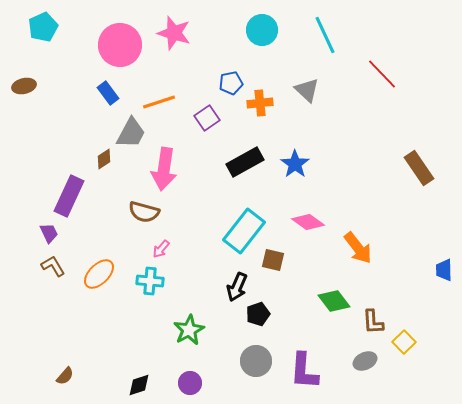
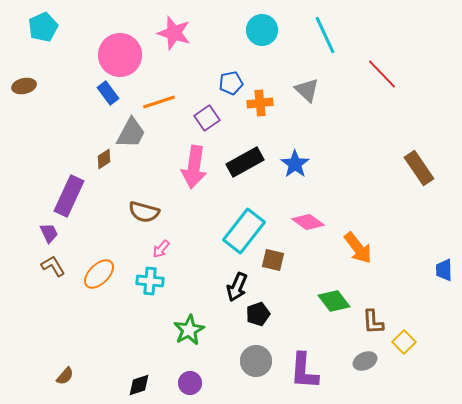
pink circle at (120, 45): moved 10 px down
pink arrow at (164, 169): moved 30 px right, 2 px up
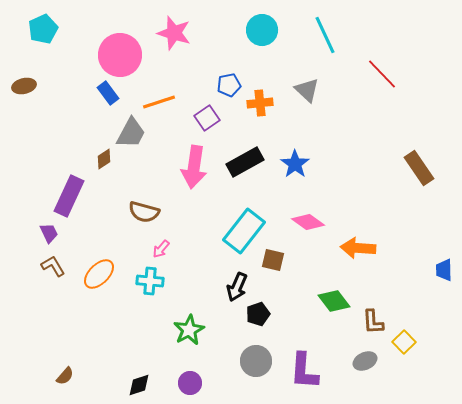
cyan pentagon at (43, 27): moved 2 px down
blue pentagon at (231, 83): moved 2 px left, 2 px down
orange arrow at (358, 248): rotated 132 degrees clockwise
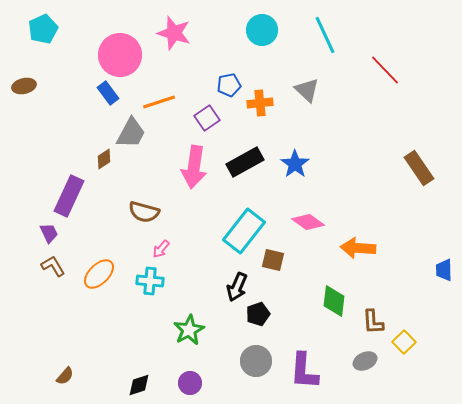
red line at (382, 74): moved 3 px right, 4 px up
green diamond at (334, 301): rotated 44 degrees clockwise
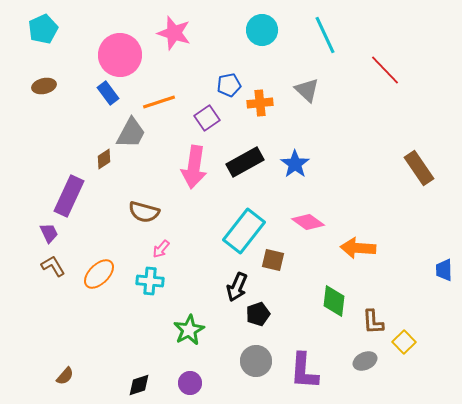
brown ellipse at (24, 86): moved 20 px right
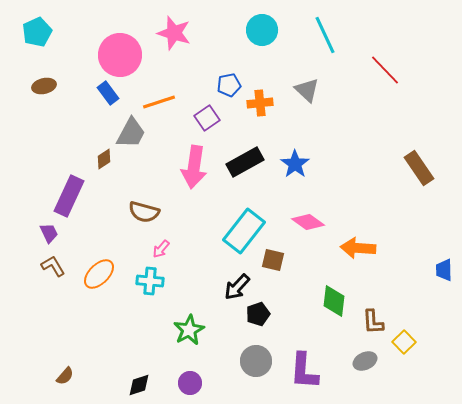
cyan pentagon at (43, 29): moved 6 px left, 3 px down
black arrow at (237, 287): rotated 20 degrees clockwise
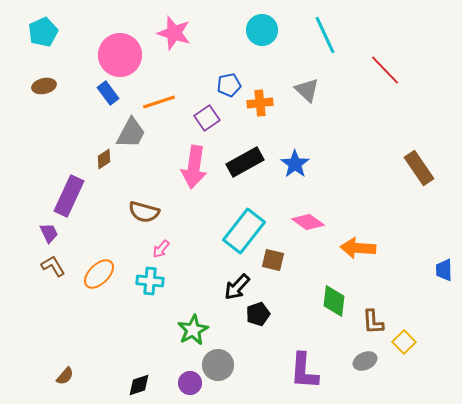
cyan pentagon at (37, 32): moved 6 px right
green star at (189, 330): moved 4 px right
gray circle at (256, 361): moved 38 px left, 4 px down
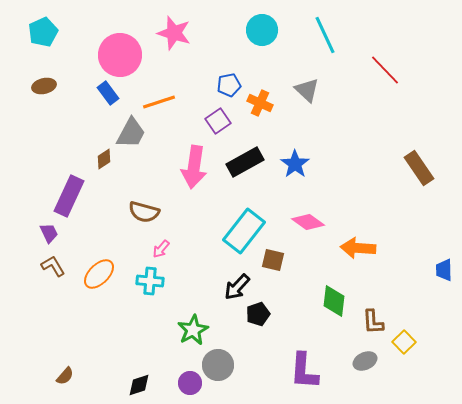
orange cross at (260, 103): rotated 30 degrees clockwise
purple square at (207, 118): moved 11 px right, 3 px down
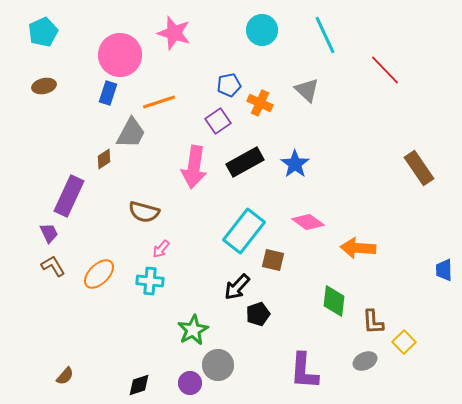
blue rectangle at (108, 93): rotated 55 degrees clockwise
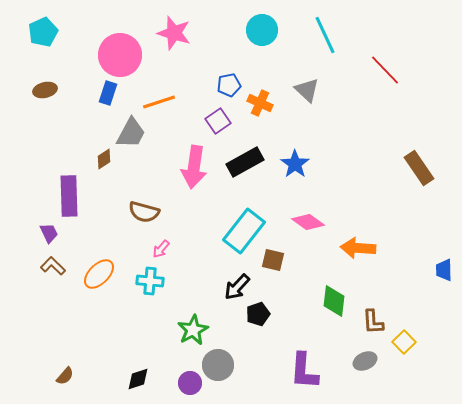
brown ellipse at (44, 86): moved 1 px right, 4 px down
purple rectangle at (69, 196): rotated 27 degrees counterclockwise
brown L-shape at (53, 266): rotated 15 degrees counterclockwise
black diamond at (139, 385): moved 1 px left, 6 px up
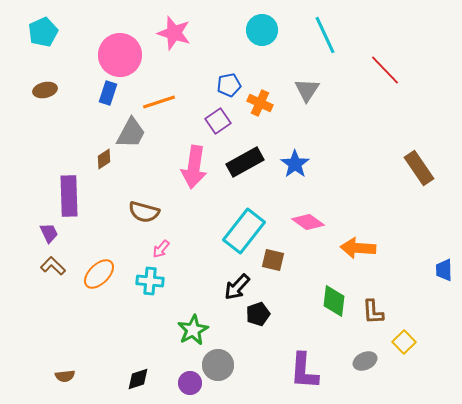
gray triangle at (307, 90): rotated 20 degrees clockwise
brown L-shape at (373, 322): moved 10 px up
brown semicircle at (65, 376): rotated 42 degrees clockwise
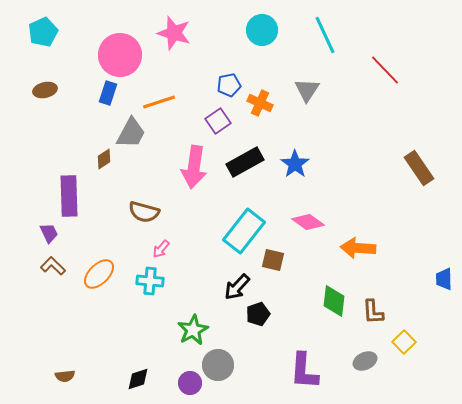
blue trapezoid at (444, 270): moved 9 px down
